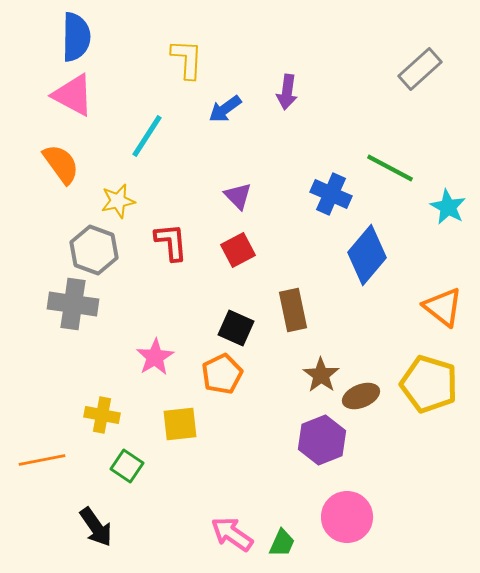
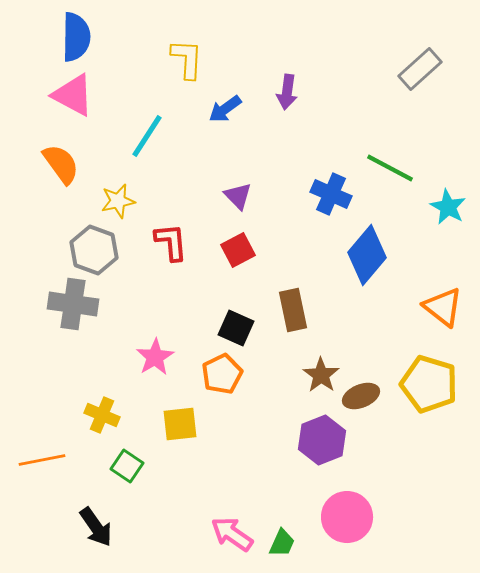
yellow cross: rotated 12 degrees clockwise
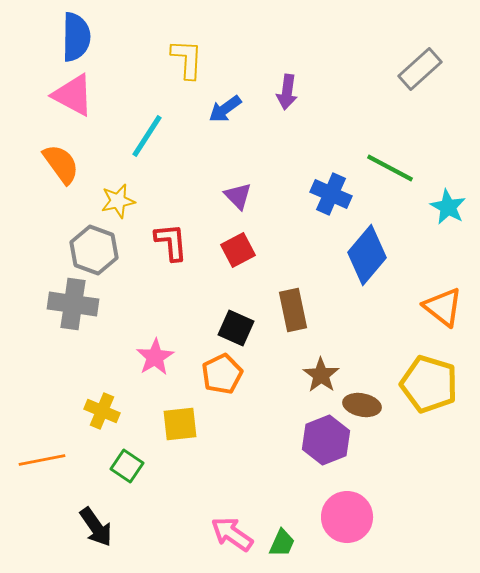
brown ellipse: moved 1 px right, 9 px down; rotated 33 degrees clockwise
yellow cross: moved 4 px up
purple hexagon: moved 4 px right
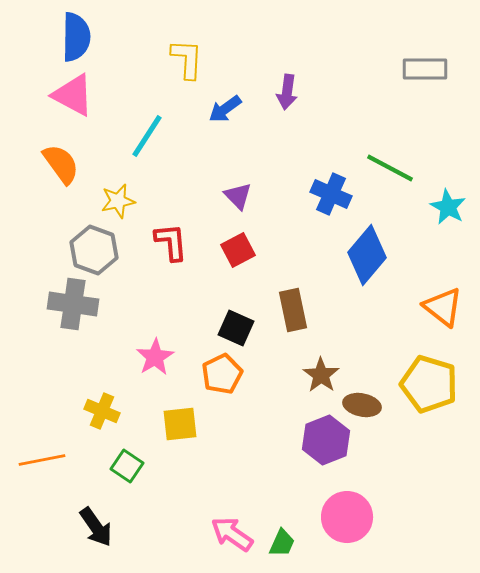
gray rectangle: moved 5 px right; rotated 42 degrees clockwise
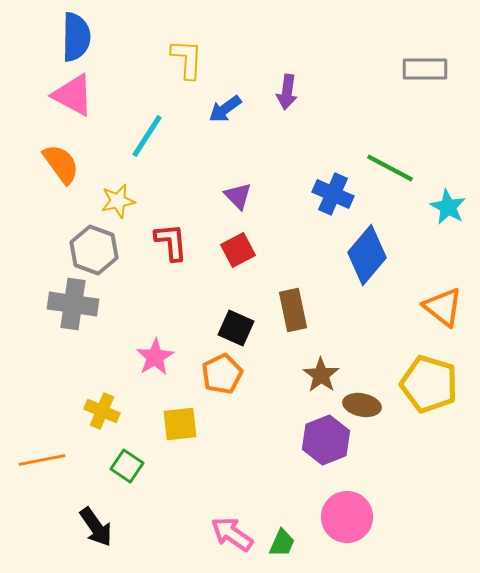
blue cross: moved 2 px right
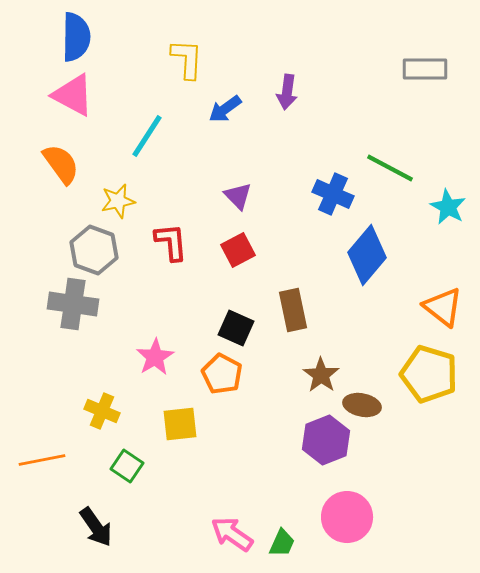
orange pentagon: rotated 18 degrees counterclockwise
yellow pentagon: moved 10 px up
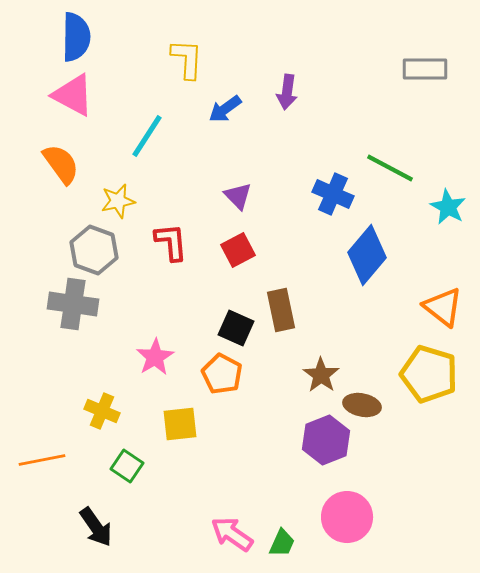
brown rectangle: moved 12 px left
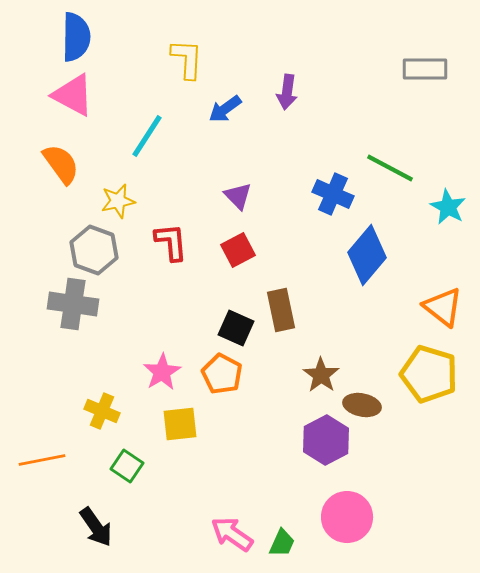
pink star: moved 7 px right, 15 px down
purple hexagon: rotated 6 degrees counterclockwise
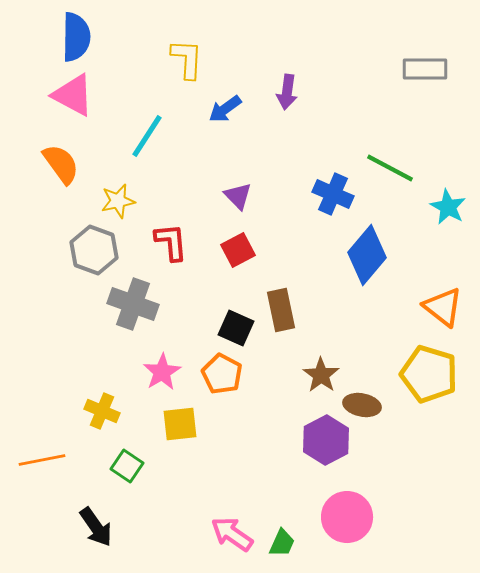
gray cross: moved 60 px right; rotated 12 degrees clockwise
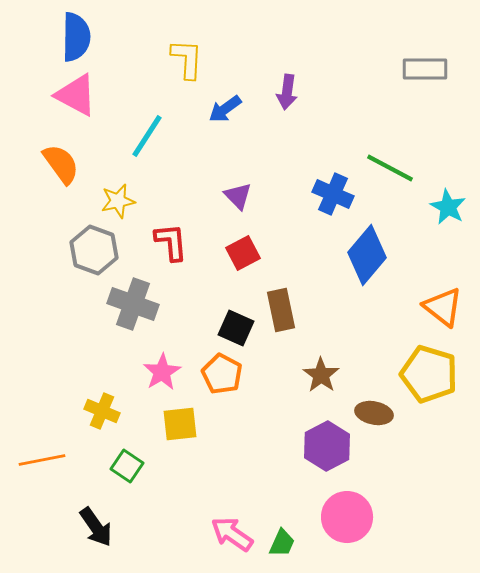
pink triangle: moved 3 px right
red square: moved 5 px right, 3 px down
brown ellipse: moved 12 px right, 8 px down
purple hexagon: moved 1 px right, 6 px down
